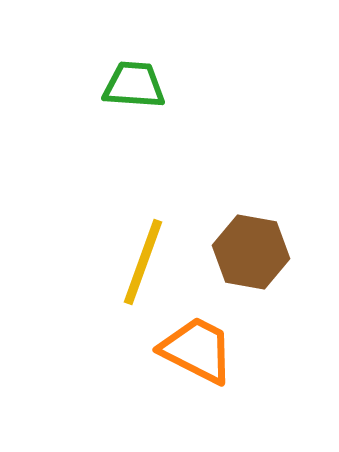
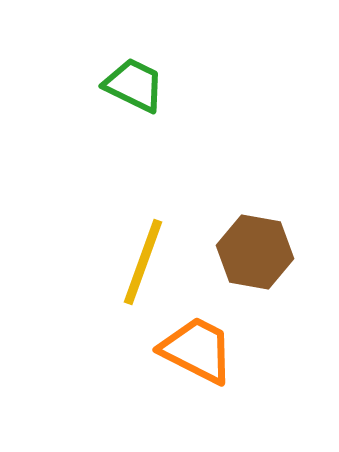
green trapezoid: rotated 22 degrees clockwise
brown hexagon: moved 4 px right
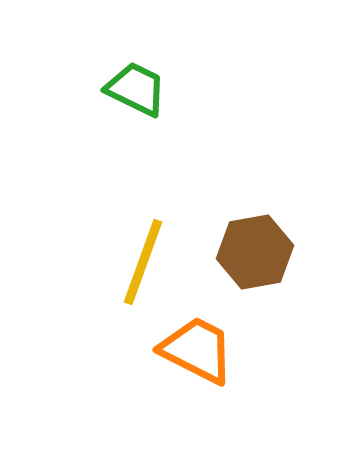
green trapezoid: moved 2 px right, 4 px down
brown hexagon: rotated 20 degrees counterclockwise
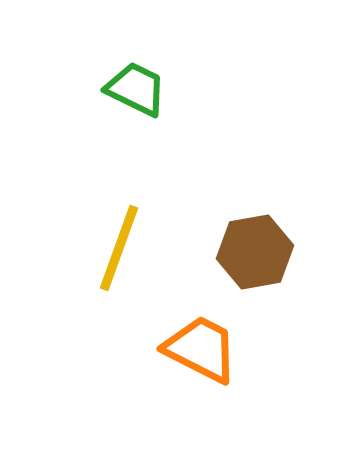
yellow line: moved 24 px left, 14 px up
orange trapezoid: moved 4 px right, 1 px up
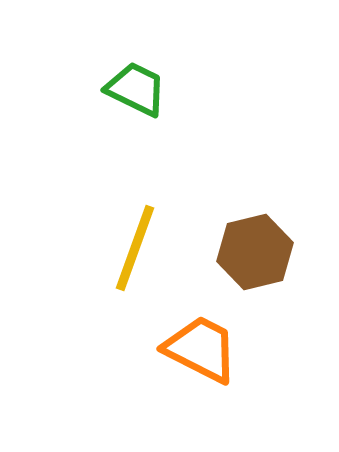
yellow line: moved 16 px right
brown hexagon: rotated 4 degrees counterclockwise
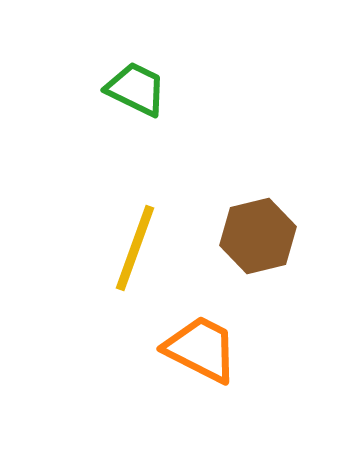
brown hexagon: moved 3 px right, 16 px up
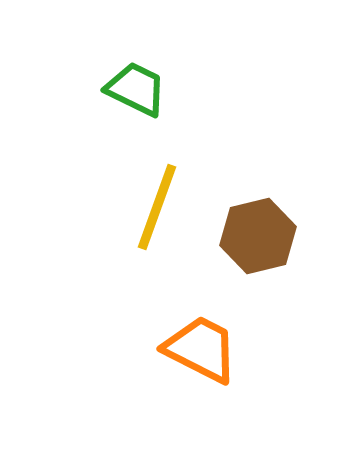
yellow line: moved 22 px right, 41 px up
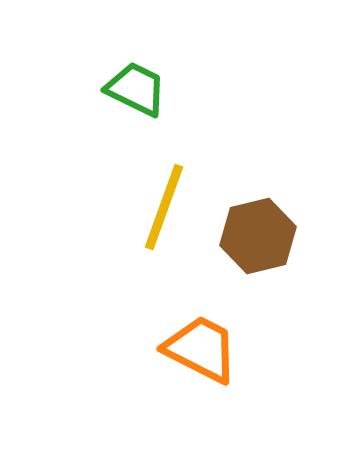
yellow line: moved 7 px right
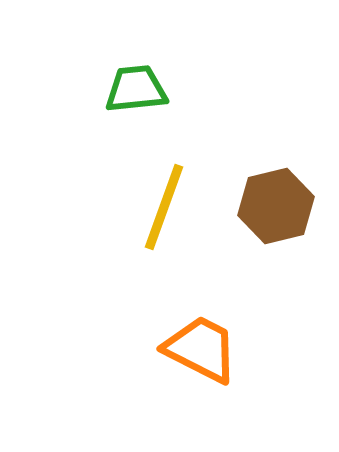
green trapezoid: rotated 32 degrees counterclockwise
brown hexagon: moved 18 px right, 30 px up
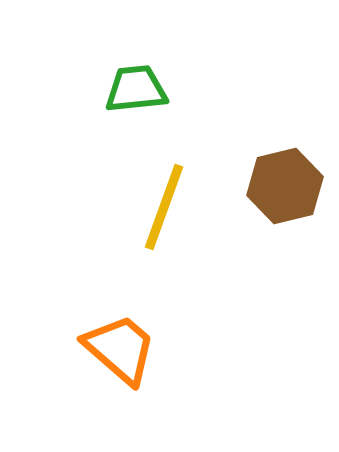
brown hexagon: moved 9 px right, 20 px up
orange trapezoid: moved 81 px left; rotated 14 degrees clockwise
